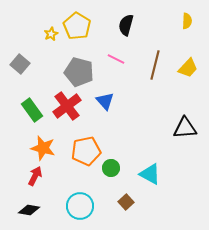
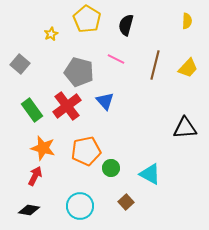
yellow pentagon: moved 10 px right, 7 px up
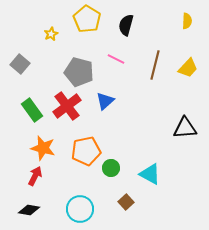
blue triangle: rotated 30 degrees clockwise
cyan circle: moved 3 px down
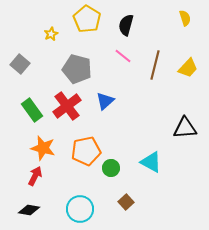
yellow semicircle: moved 2 px left, 3 px up; rotated 21 degrees counterclockwise
pink line: moved 7 px right, 3 px up; rotated 12 degrees clockwise
gray pentagon: moved 2 px left, 3 px up
cyan triangle: moved 1 px right, 12 px up
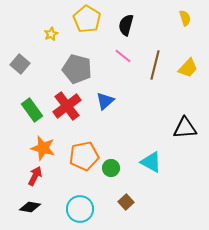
orange pentagon: moved 2 px left, 5 px down
black diamond: moved 1 px right, 3 px up
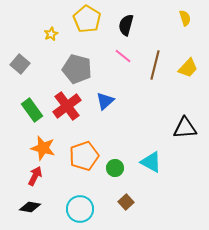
orange pentagon: rotated 8 degrees counterclockwise
green circle: moved 4 px right
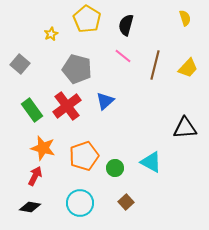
cyan circle: moved 6 px up
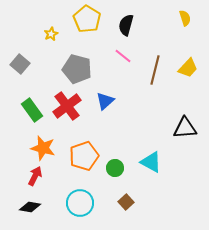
brown line: moved 5 px down
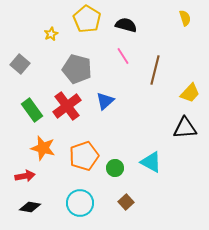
black semicircle: rotated 90 degrees clockwise
pink line: rotated 18 degrees clockwise
yellow trapezoid: moved 2 px right, 25 px down
red arrow: moved 10 px left; rotated 54 degrees clockwise
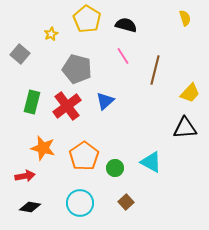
gray square: moved 10 px up
green rectangle: moved 8 px up; rotated 50 degrees clockwise
orange pentagon: rotated 16 degrees counterclockwise
